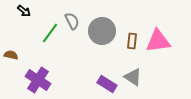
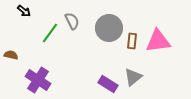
gray circle: moved 7 px right, 3 px up
gray triangle: rotated 48 degrees clockwise
purple rectangle: moved 1 px right
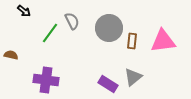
pink triangle: moved 5 px right
purple cross: moved 8 px right; rotated 25 degrees counterclockwise
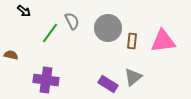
gray circle: moved 1 px left
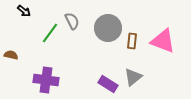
pink triangle: rotated 28 degrees clockwise
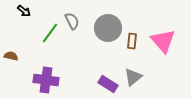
pink triangle: rotated 28 degrees clockwise
brown semicircle: moved 1 px down
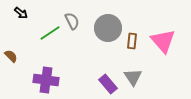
black arrow: moved 3 px left, 2 px down
green line: rotated 20 degrees clockwise
brown semicircle: rotated 32 degrees clockwise
gray triangle: rotated 24 degrees counterclockwise
purple rectangle: rotated 18 degrees clockwise
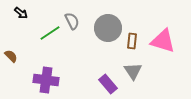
pink triangle: rotated 32 degrees counterclockwise
gray triangle: moved 6 px up
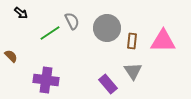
gray circle: moved 1 px left
pink triangle: rotated 16 degrees counterclockwise
